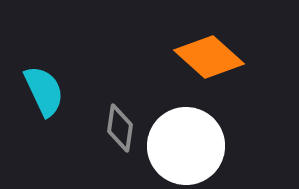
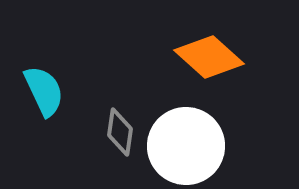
gray diamond: moved 4 px down
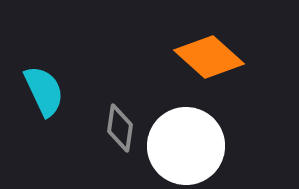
gray diamond: moved 4 px up
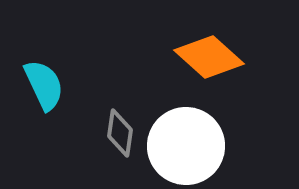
cyan semicircle: moved 6 px up
gray diamond: moved 5 px down
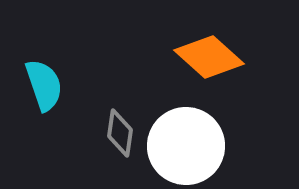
cyan semicircle: rotated 6 degrees clockwise
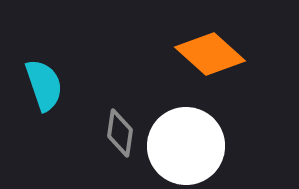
orange diamond: moved 1 px right, 3 px up
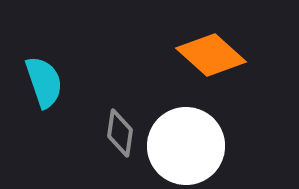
orange diamond: moved 1 px right, 1 px down
cyan semicircle: moved 3 px up
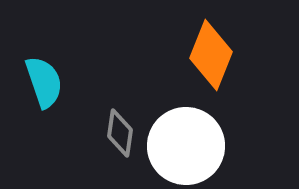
orange diamond: rotated 70 degrees clockwise
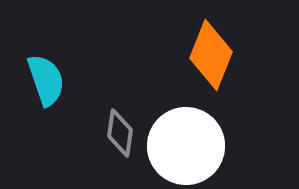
cyan semicircle: moved 2 px right, 2 px up
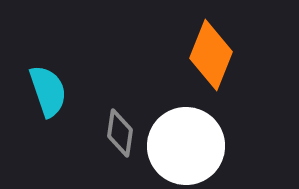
cyan semicircle: moved 2 px right, 11 px down
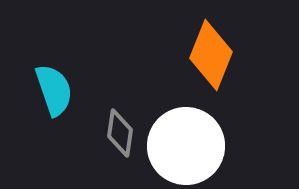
cyan semicircle: moved 6 px right, 1 px up
